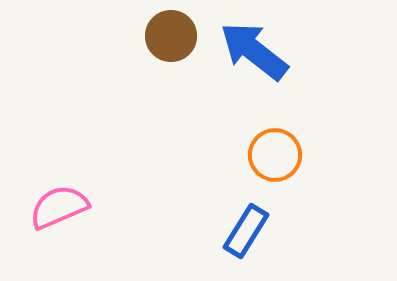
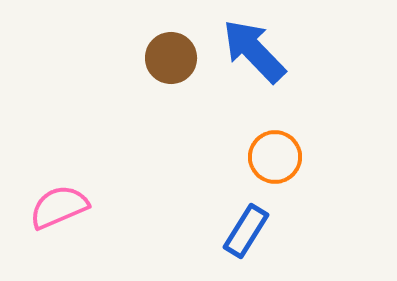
brown circle: moved 22 px down
blue arrow: rotated 8 degrees clockwise
orange circle: moved 2 px down
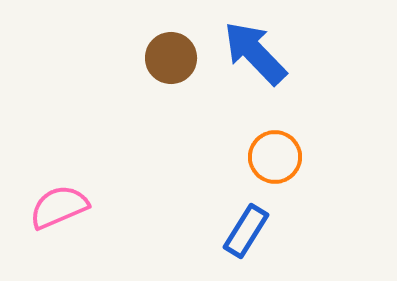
blue arrow: moved 1 px right, 2 px down
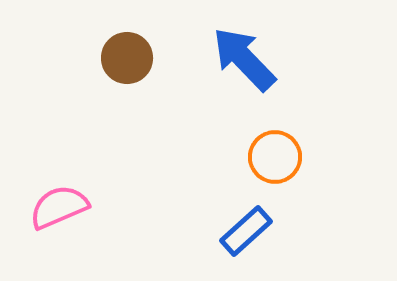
blue arrow: moved 11 px left, 6 px down
brown circle: moved 44 px left
blue rectangle: rotated 16 degrees clockwise
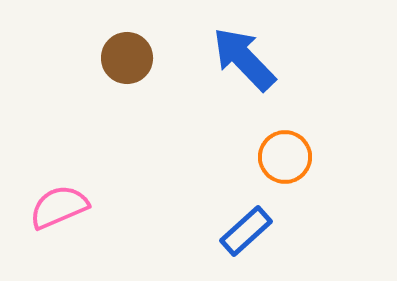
orange circle: moved 10 px right
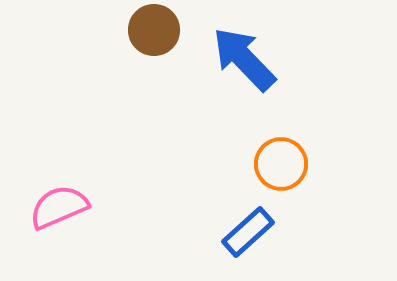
brown circle: moved 27 px right, 28 px up
orange circle: moved 4 px left, 7 px down
blue rectangle: moved 2 px right, 1 px down
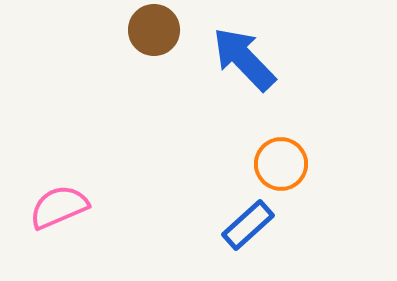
blue rectangle: moved 7 px up
